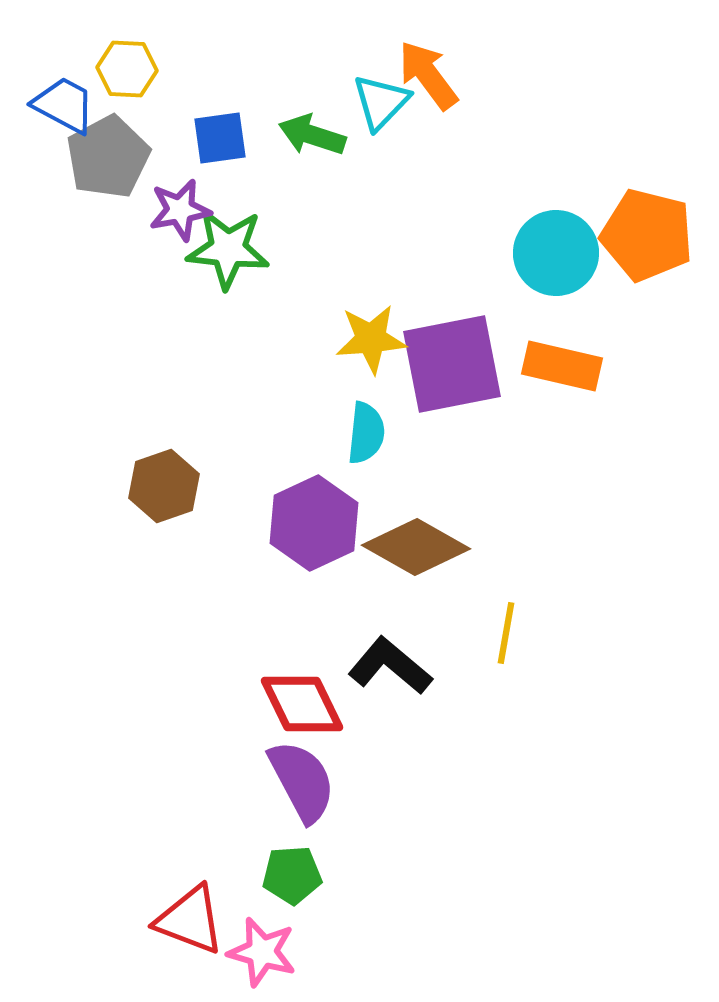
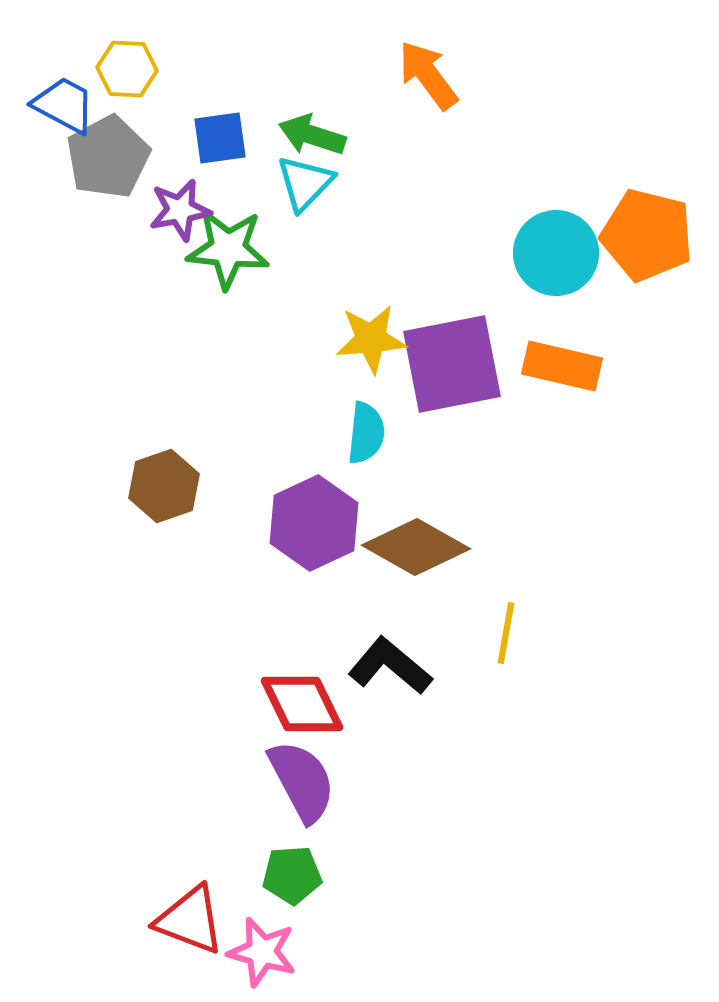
cyan triangle: moved 76 px left, 81 px down
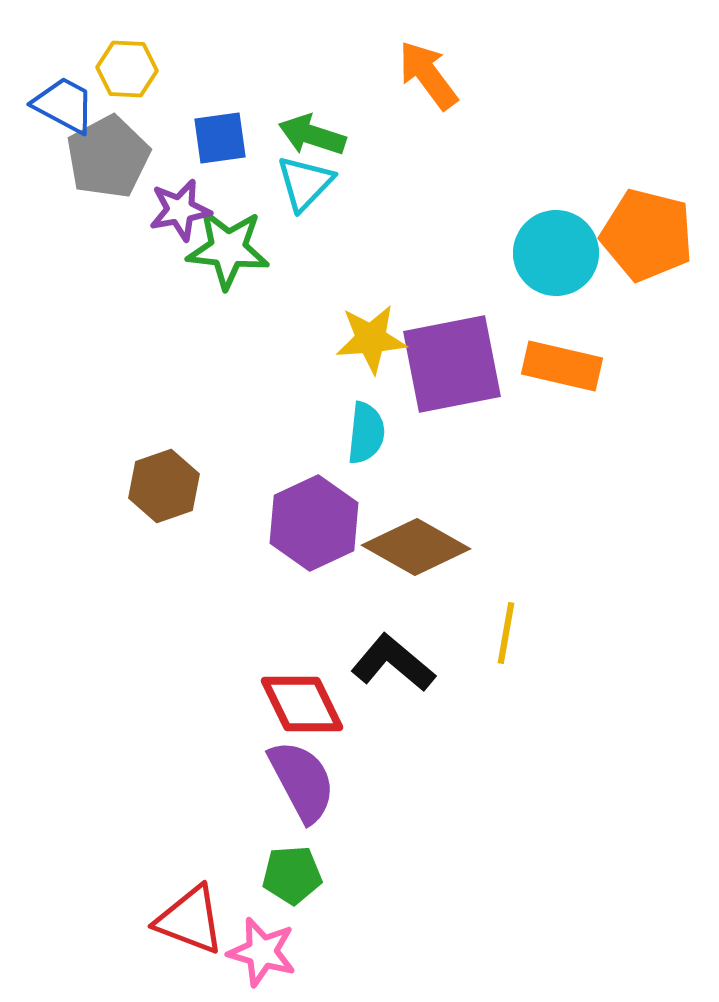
black L-shape: moved 3 px right, 3 px up
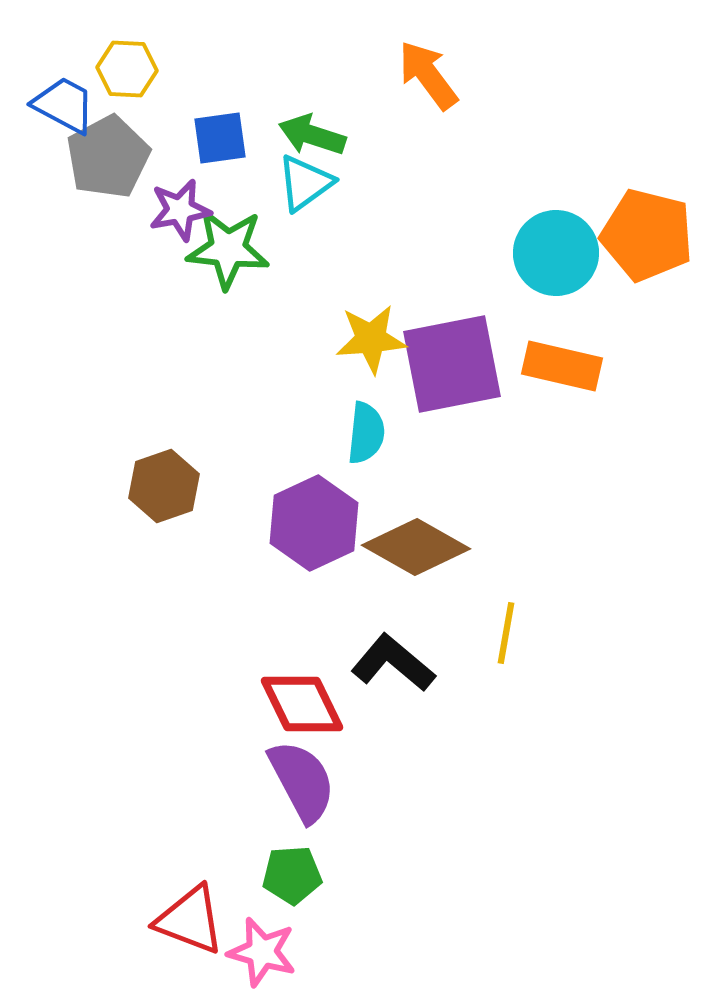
cyan triangle: rotated 10 degrees clockwise
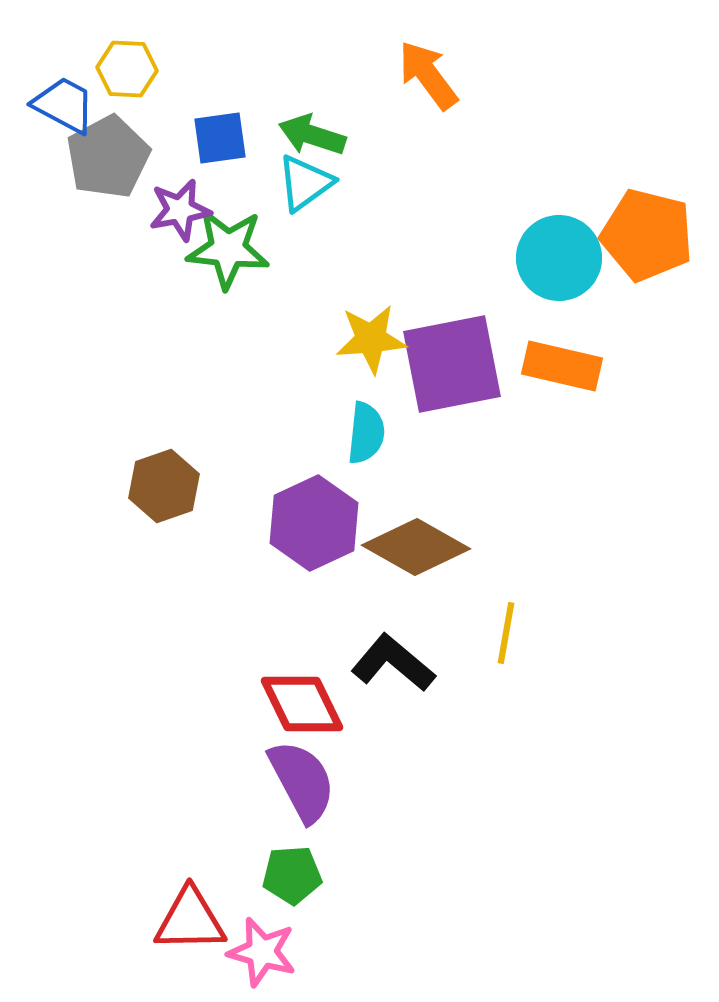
cyan circle: moved 3 px right, 5 px down
red triangle: rotated 22 degrees counterclockwise
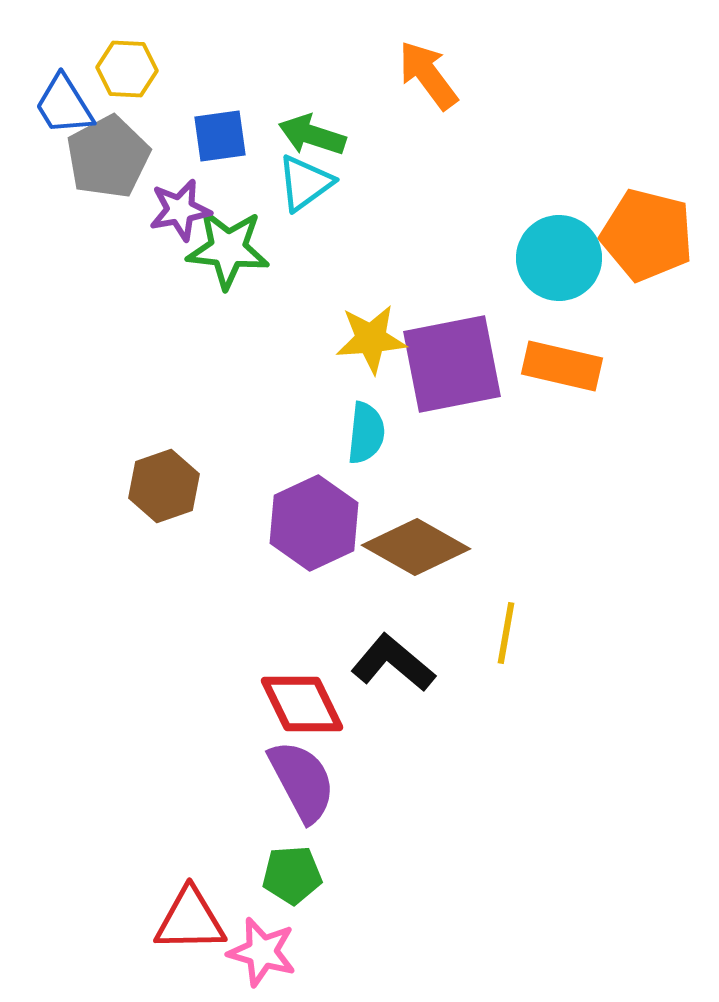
blue trapezoid: rotated 150 degrees counterclockwise
blue square: moved 2 px up
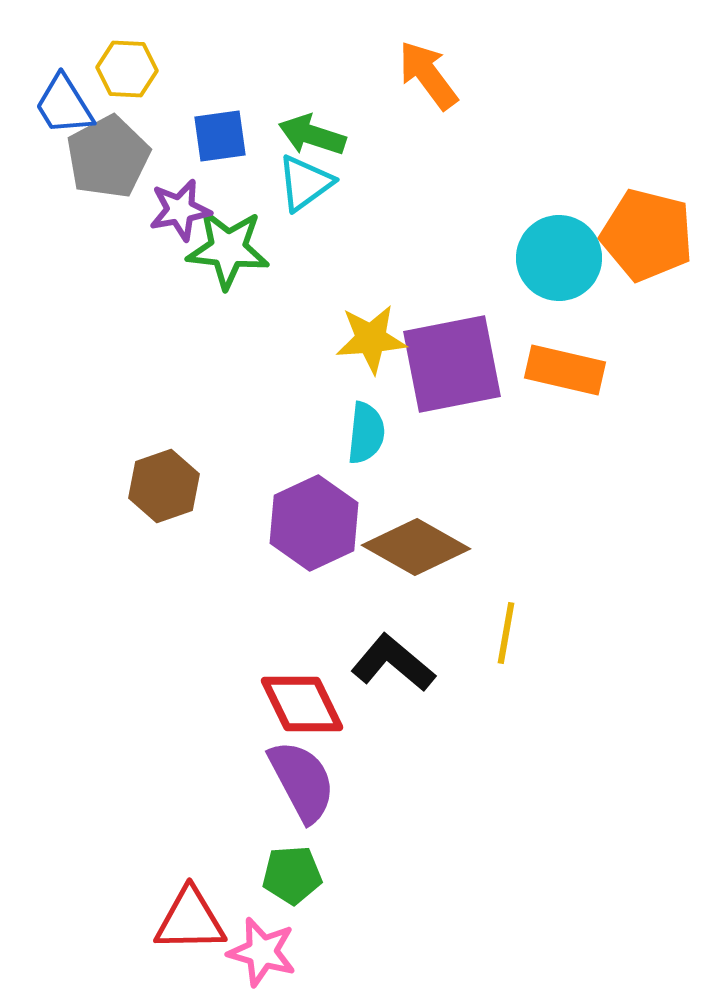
orange rectangle: moved 3 px right, 4 px down
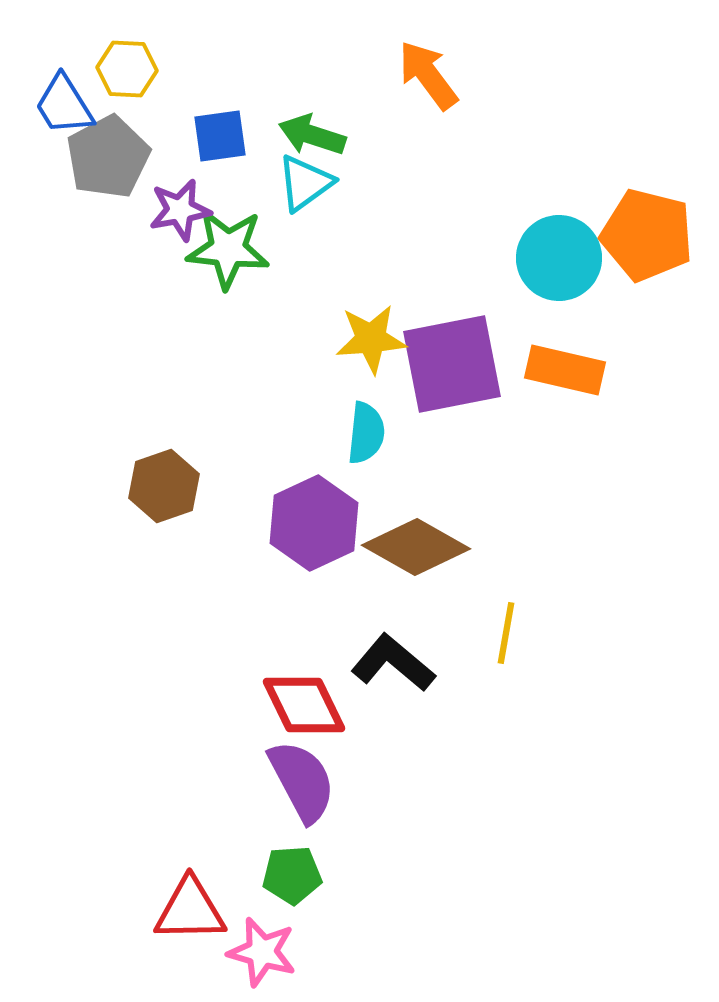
red diamond: moved 2 px right, 1 px down
red triangle: moved 10 px up
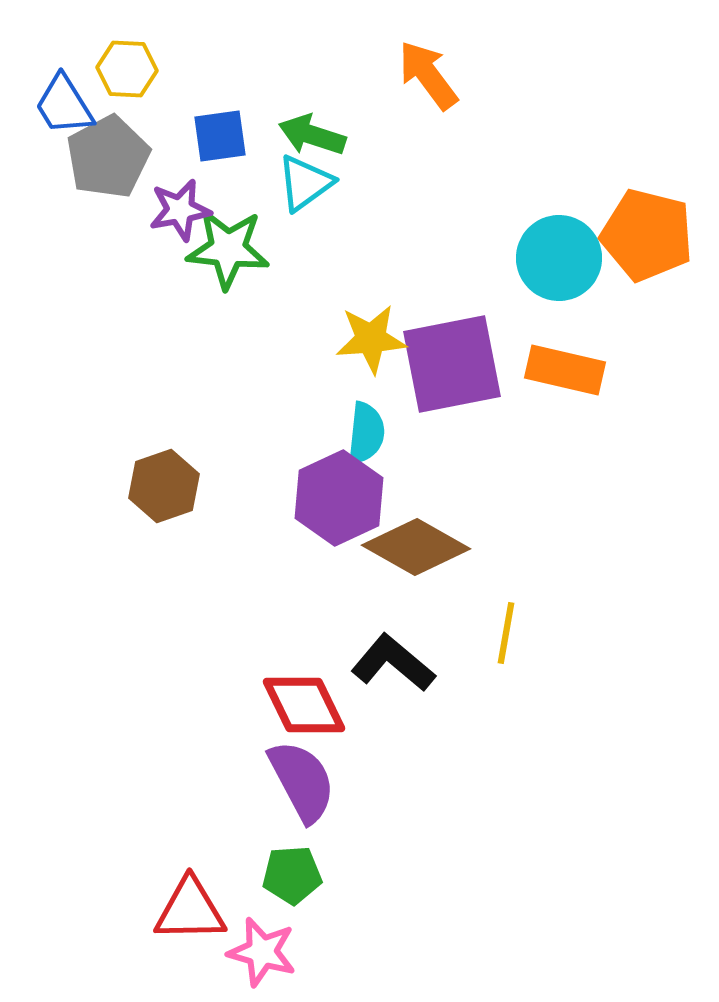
purple hexagon: moved 25 px right, 25 px up
